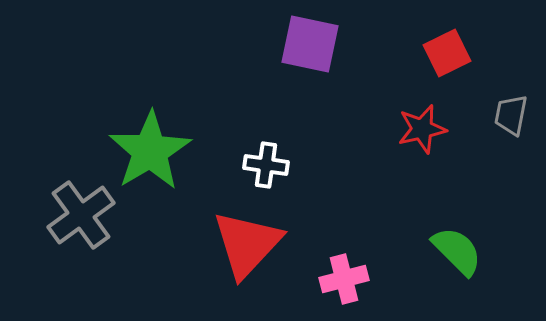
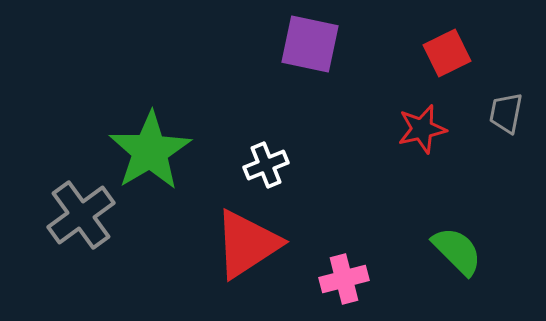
gray trapezoid: moved 5 px left, 2 px up
white cross: rotated 30 degrees counterclockwise
red triangle: rotated 14 degrees clockwise
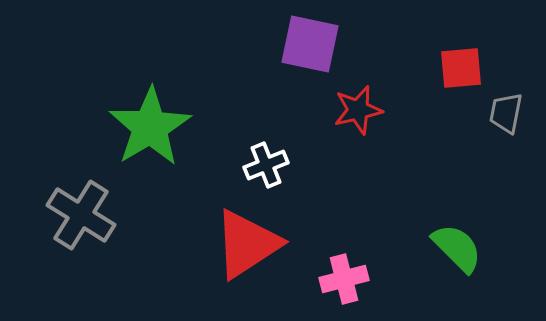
red square: moved 14 px right, 15 px down; rotated 21 degrees clockwise
red star: moved 64 px left, 19 px up
green star: moved 24 px up
gray cross: rotated 22 degrees counterclockwise
green semicircle: moved 3 px up
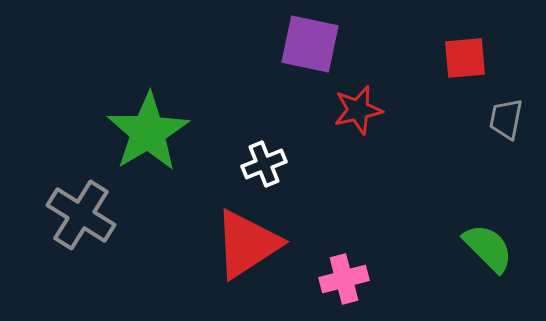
red square: moved 4 px right, 10 px up
gray trapezoid: moved 6 px down
green star: moved 2 px left, 5 px down
white cross: moved 2 px left, 1 px up
green semicircle: moved 31 px right
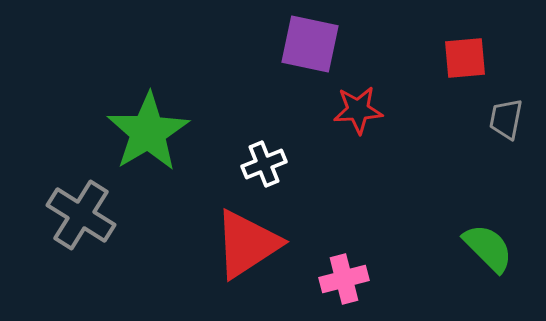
red star: rotated 9 degrees clockwise
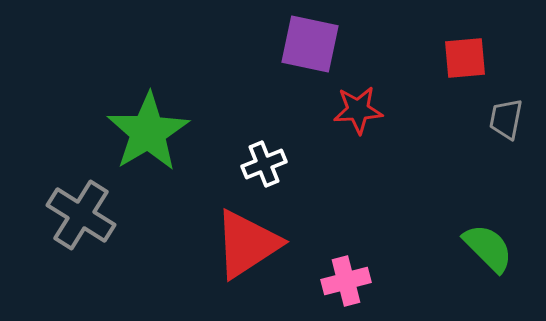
pink cross: moved 2 px right, 2 px down
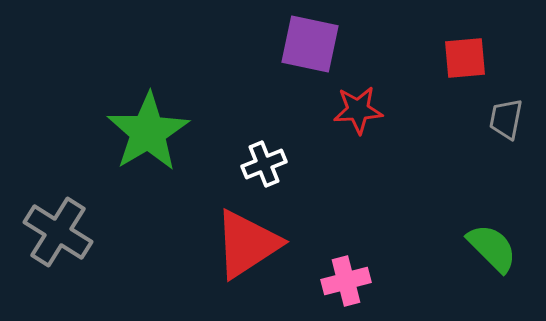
gray cross: moved 23 px left, 17 px down
green semicircle: moved 4 px right
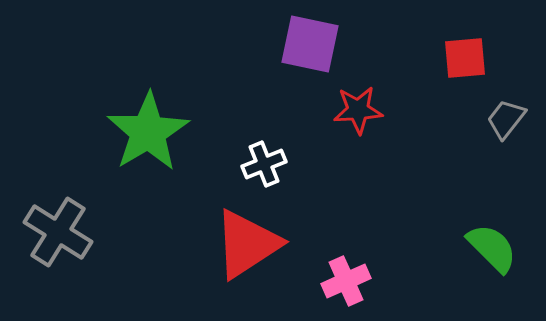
gray trapezoid: rotated 27 degrees clockwise
pink cross: rotated 9 degrees counterclockwise
